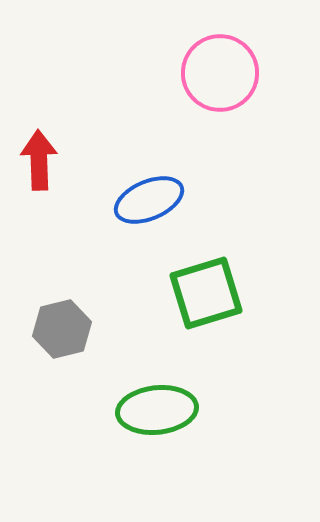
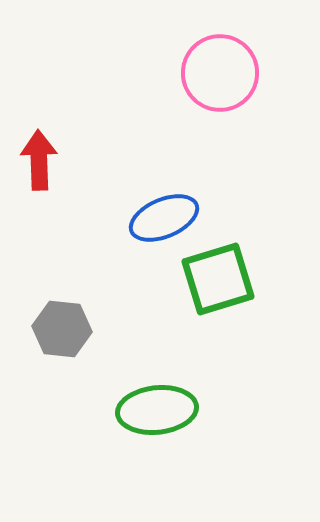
blue ellipse: moved 15 px right, 18 px down
green square: moved 12 px right, 14 px up
gray hexagon: rotated 20 degrees clockwise
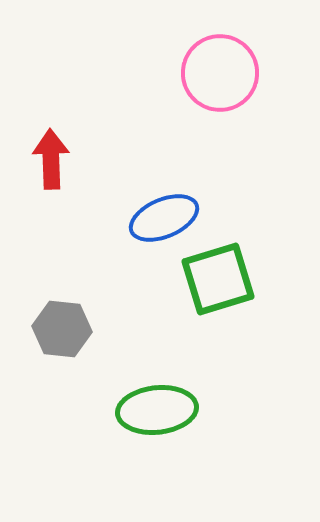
red arrow: moved 12 px right, 1 px up
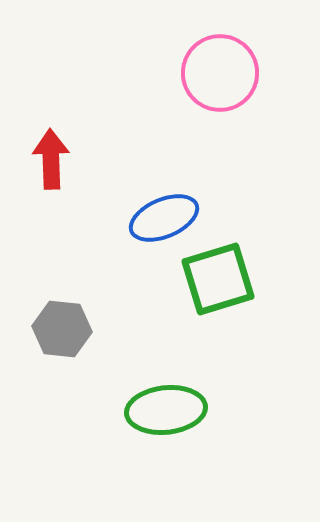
green ellipse: moved 9 px right
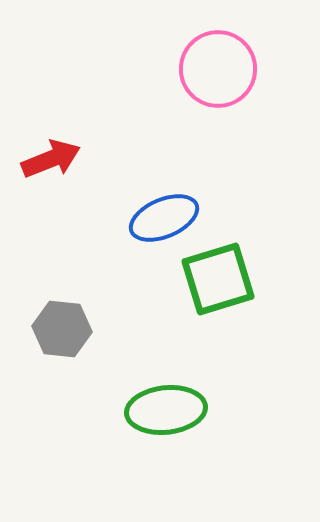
pink circle: moved 2 px left, 4 px up
red arrow: rotated 70 degrees clockwise
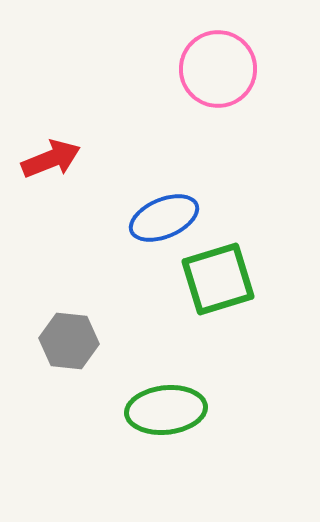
gray hexagon: moved 7 px right, 12 px down
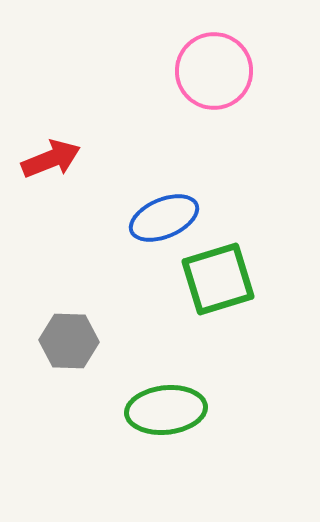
pink circle: moved 4 px left, 2 px down
gray hexagon: rotated 4 degrees counterclockwise
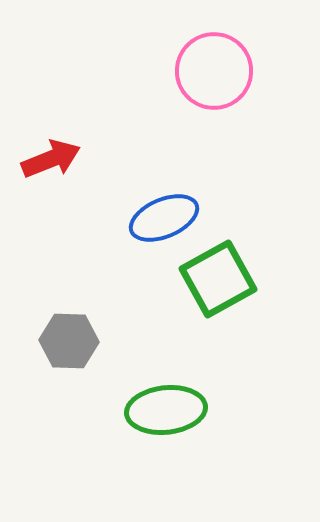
green square: rotated 12 degrees counterclockwise
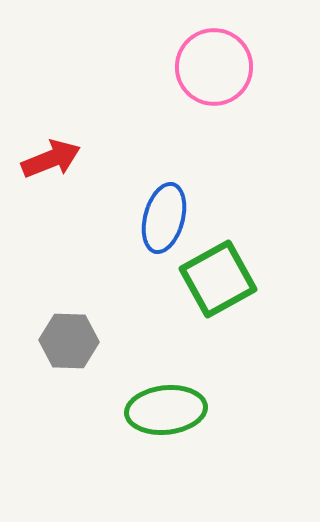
pink circle: moved 4 px up
blue ellipse: rotated 52 degrees counterclockwise
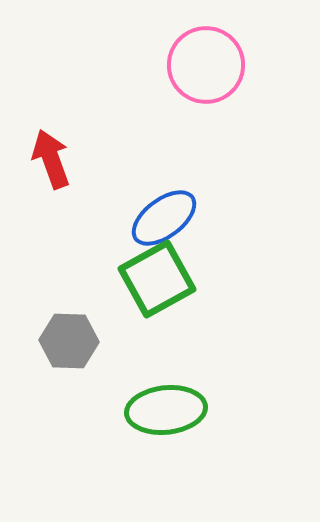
pink circle: moved 8 px left, 2 px up
red arrow: rotated 88 degrees counterclockwise
blue ellipse: rotated 38 degrees clockwise
green square: moved 61 px left
